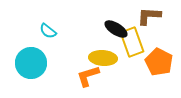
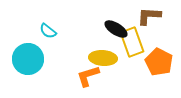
cyan circle: moved 3 px left, 4 px up
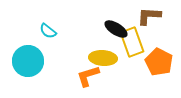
cyan circle: moved 2 px down
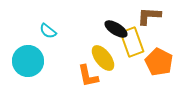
yellow ellipse: rotated 48 degrees clockwise
orange L-shape: rotated 85 degrees counterclockwise
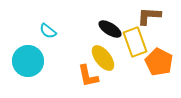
black ellipse: moved 6 px left
yellow rectangle: moved 3 px right
